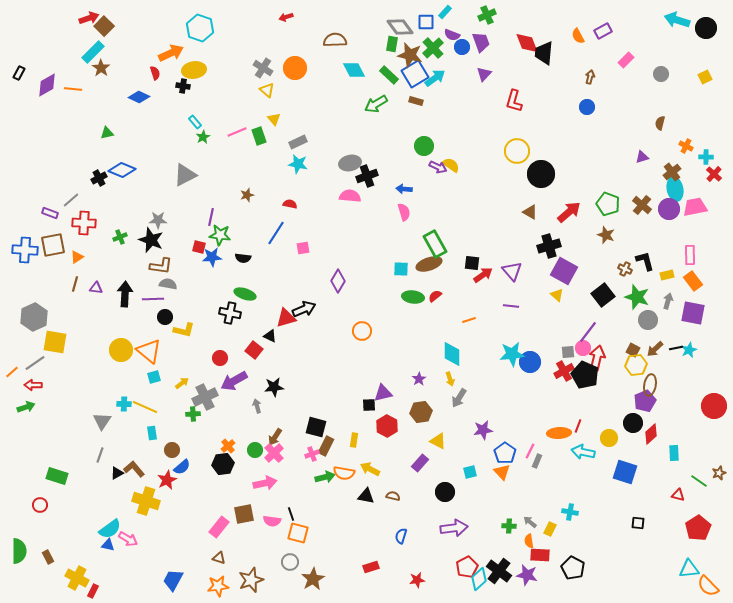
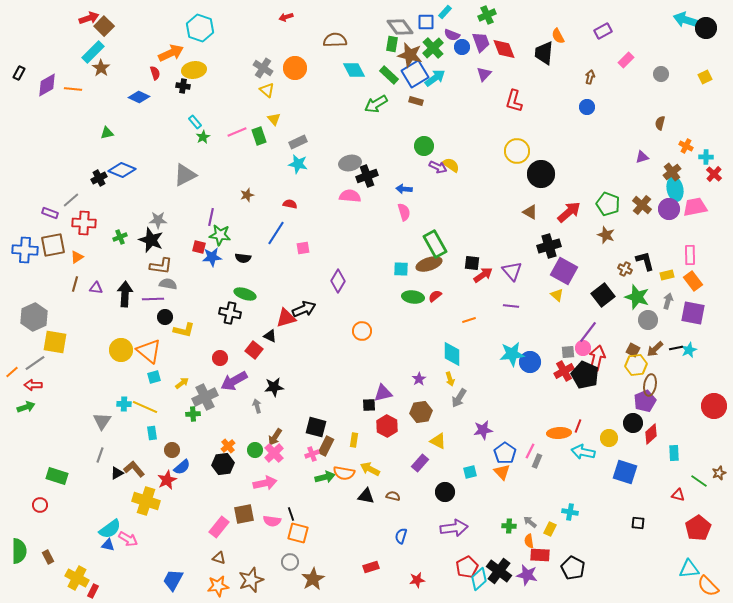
cyan arrow at (677, 20): moved 9 px right
orange semicircle at (578, 36): moved 20 px left
red diamond at (527, 43): moved 23 px left, 6 px down
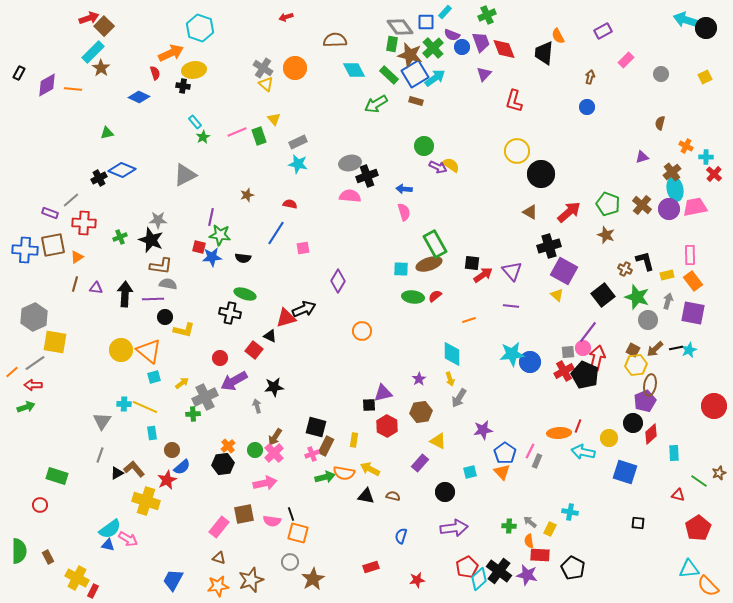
yellow triangle at (267, 90): moved 1 px left, 6 px up
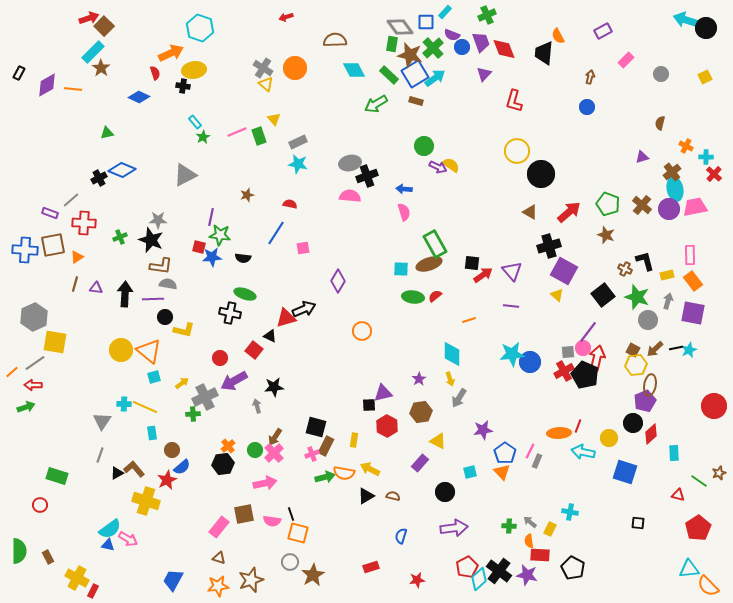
black triangle at (366, 496): rotated 42 degrees counterclockwise
brown star at (313, 579): moved 4 px up
